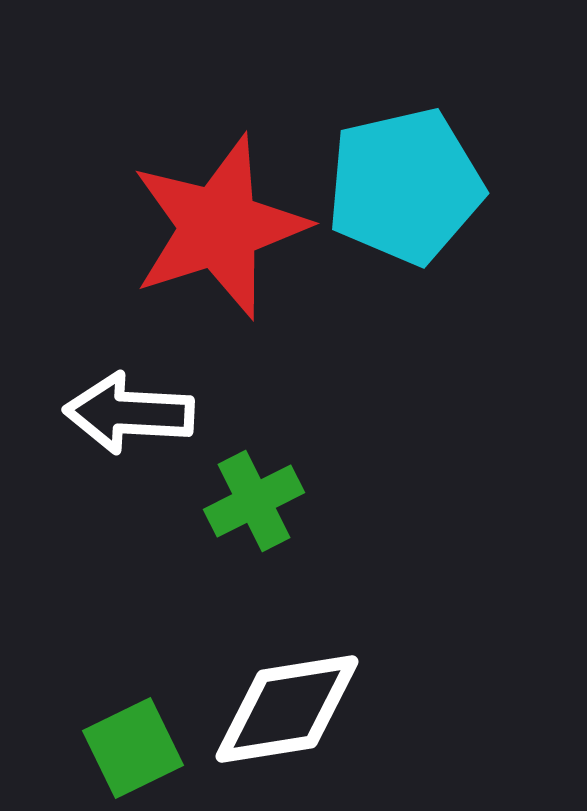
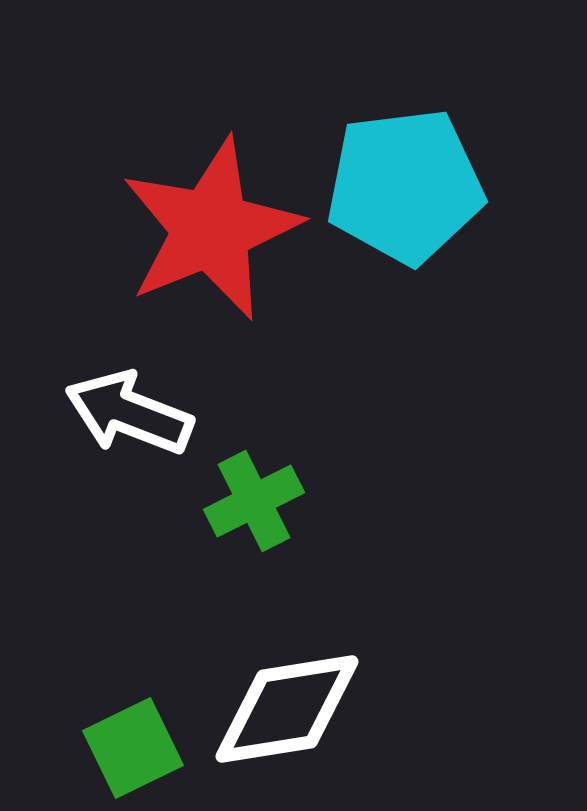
cyan pentagon: rotated 6 degrees clockwise
red star: moved 8 px left, 2 px down; rotated 4 degrees counterclockwise
white arrow: rotated 18 degrees clockwise
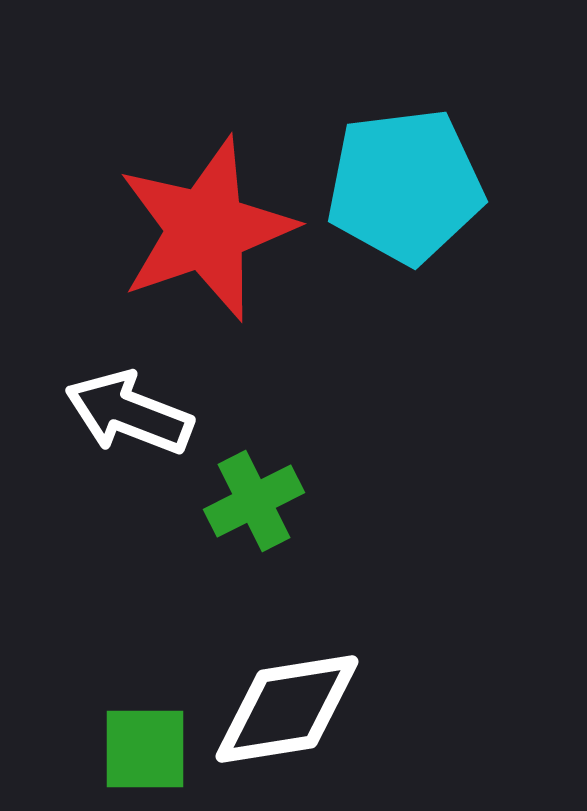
red star: moved 5 px left; rotated 3 degrees clockwise
green square: moved 12 px right, 1 px down; rotated 26 degrees clockwise
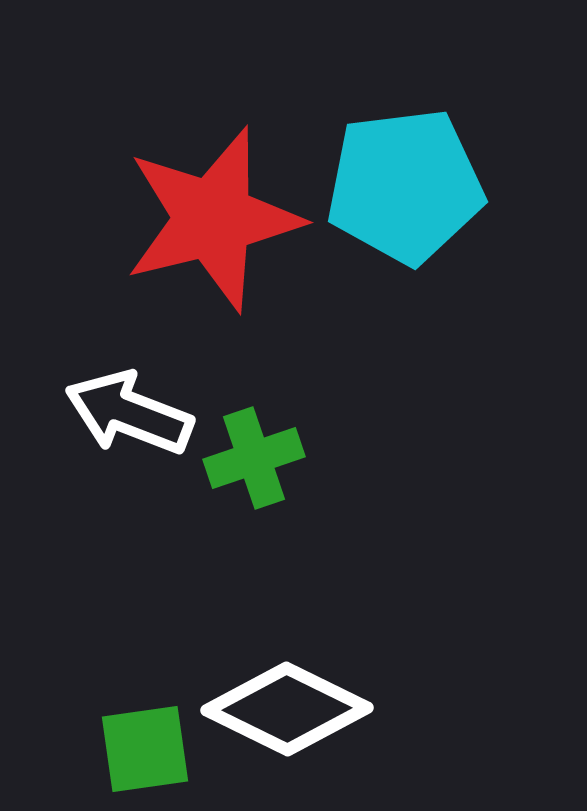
red star: moved 7 px right, 10 px up; rotated 5 degrees clockwise
green cross: moved 43 px up; rotated 8 degrees clockwise
white diamond: rotated 35 degrees clockwise
green square: rotated 8 degrees counterclockwise
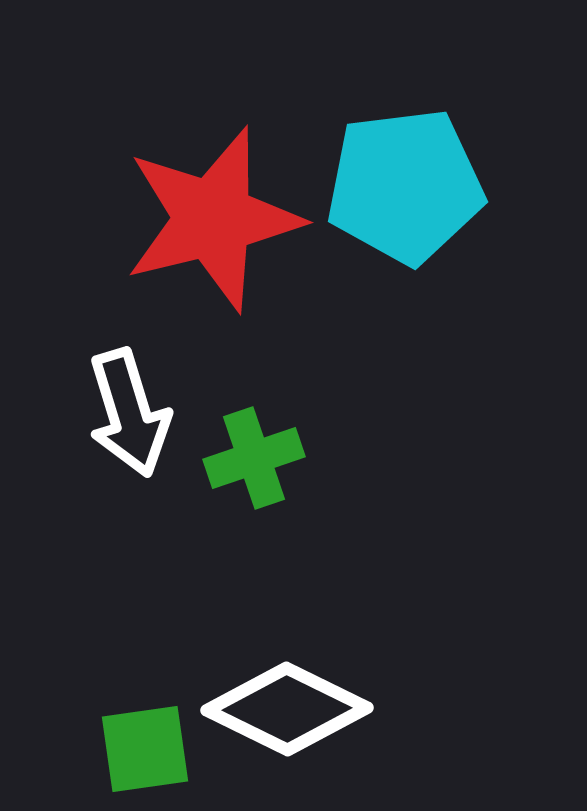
white arrow: rotated 128 degrees counterclockwise
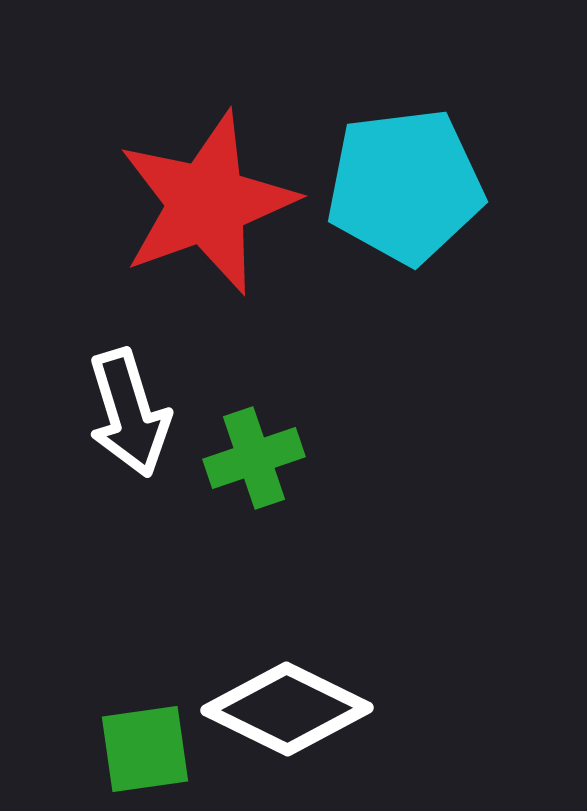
red star: moved 6 px left, 16 px up; rotated 6 degrees counterclockwise
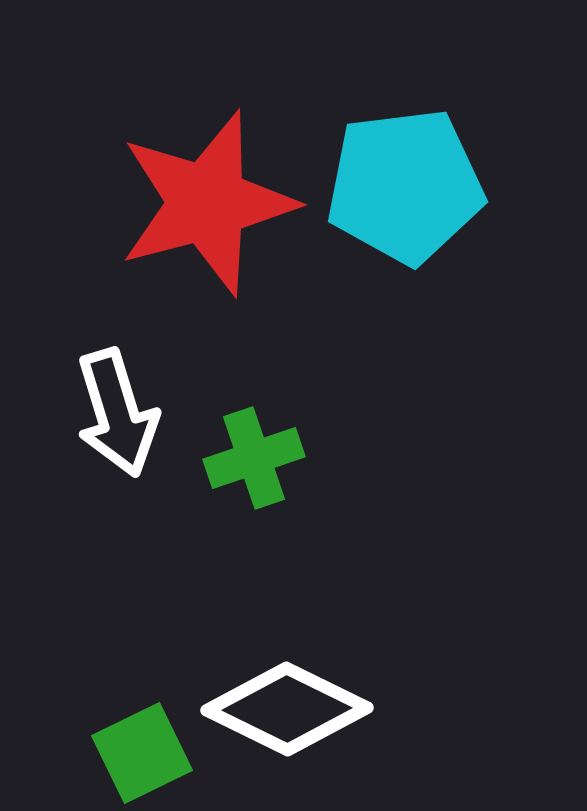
red star: rotated 5 degrees clockwise
white arrow: moved 12 px left
green square: moved 3 px left, 4 px down; rotated 18 degrees counterclockwise
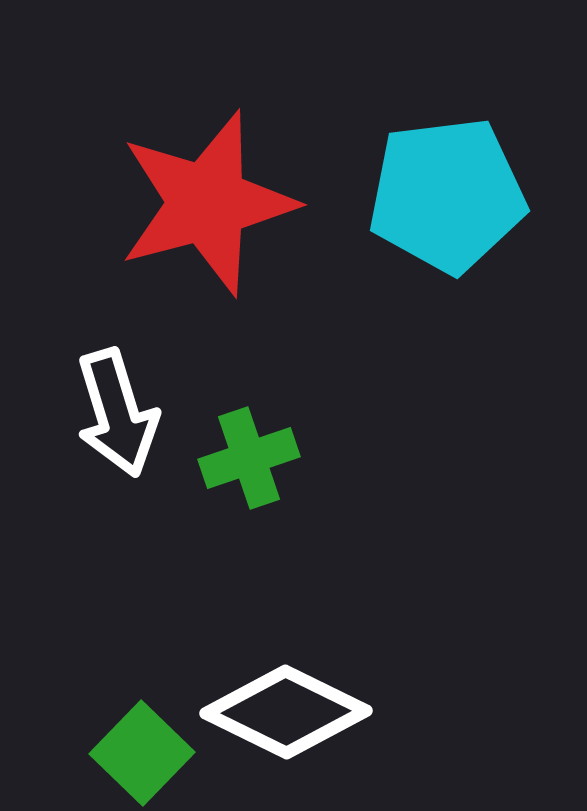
cyan pentagon: moved 42 px right, 9 px down
green cross: moved 5 px left
white diamond: moved 1 px left, 3 px down
green square: rotated 20 degrees counterclockwise
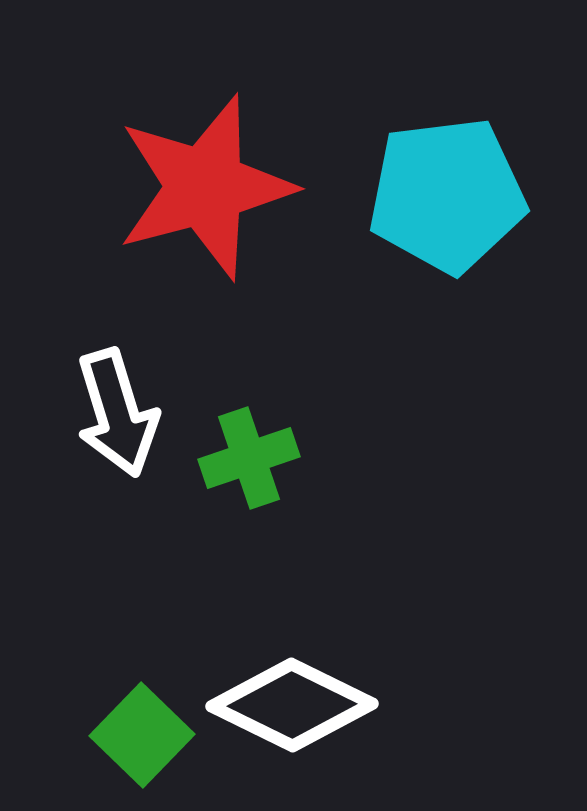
red star: moved 2 px left, 16 px up
white diamond: moved 6 px right, 7 px up
green square: moved 18 px up
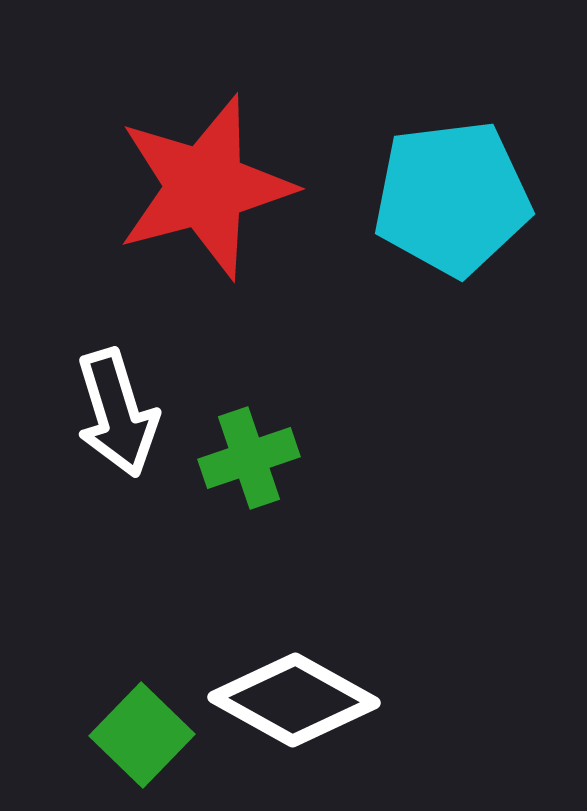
cyan pentagon: moved 5 px right, 3 px down
white diamond: moved 2 px right, 5 px up; rotated 3 degrees clockwise
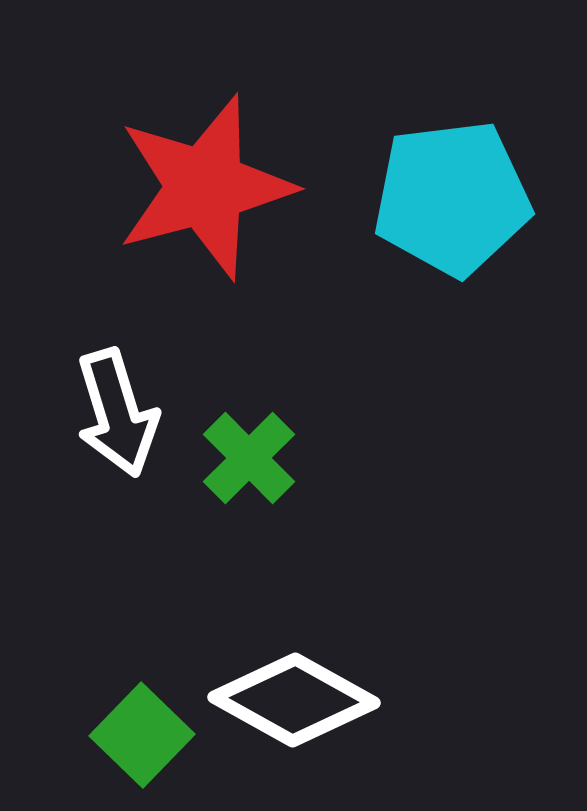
green cross: rotated 26 degrees counterclockwise
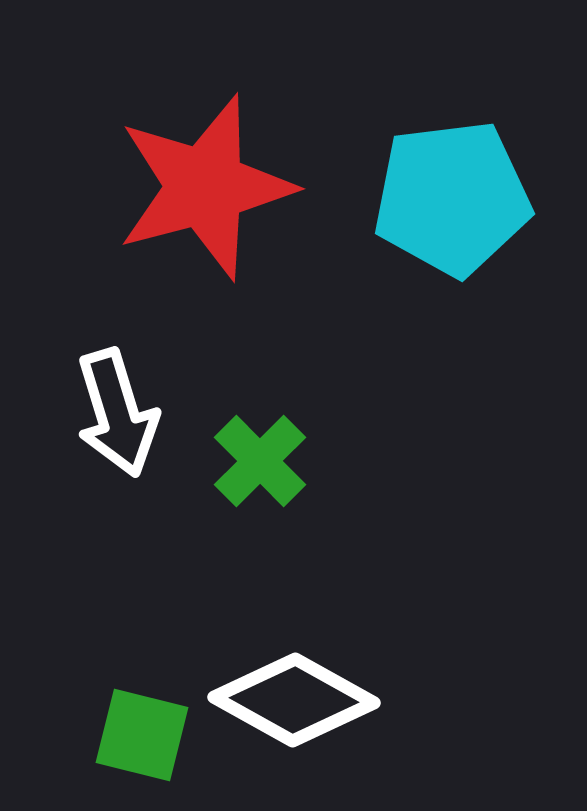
green cross: moved 11 px right, 3 px down
green square: rotated 30 degrees counterclockwise
